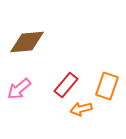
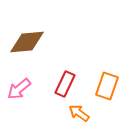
red rectangle: moved 1 px left, 1 px up; rotated 15 degrees counterclockwise
orange arrow: moved 2 px left, 4 px down; rotated 50 degrees clockwise
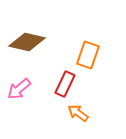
brown diamond: rotated 18 degrees clockwise
orange rectangle: moved 19 px left, 31 px up
orange arrow: moved 1 px left
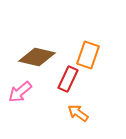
brown diamond: moved 10 px right, 15 px down
red rectangle: moved 3 px right, 5 px up
pink arrow: moved 1 px right, 3 px down
